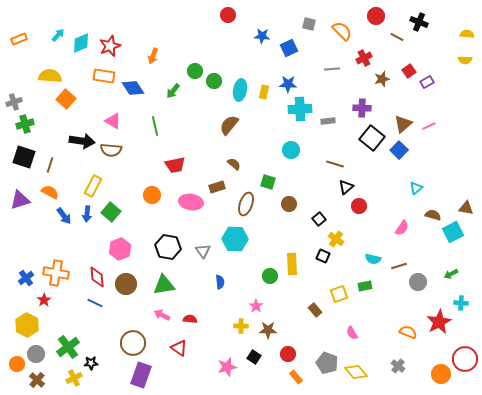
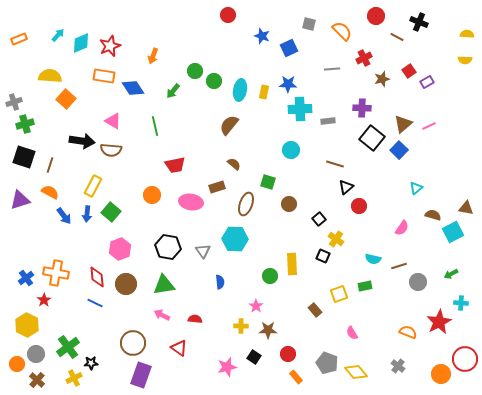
blue star at (262, 36): rotated 14 degrees clockwise
red semicircle at (190, 319): moved 5 px right
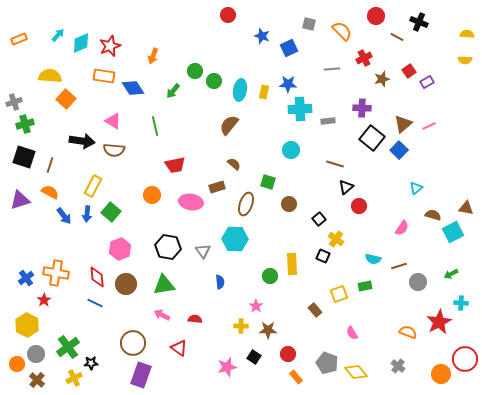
brown semicircle at (111, 150): moved 3 px right
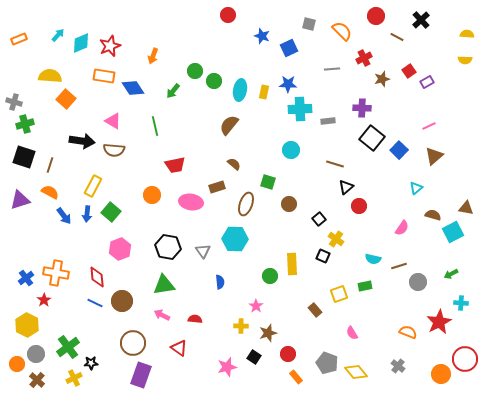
black cross at (419, 22): moved 2 px right, 2 px up; rotated 24 degrees clockwise
gray cross at (14, 102): rotated 35 degrees clockwise
brown triangle at (403, 124): moved 31 px right, 32 px down
brown circle at (126, 284): moved 4 px left, 17 px down
brown star at (268, 330): moved 3 px down; rotated 18 degrees counterclockwise
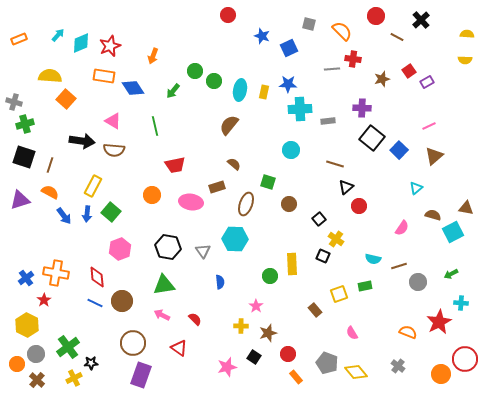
red cross at (364, 58): moved 11 px left, 1 px down; rotated 35 degrees clockwise
red semicircle at (195, 319): rotated 40 degrees clockwise
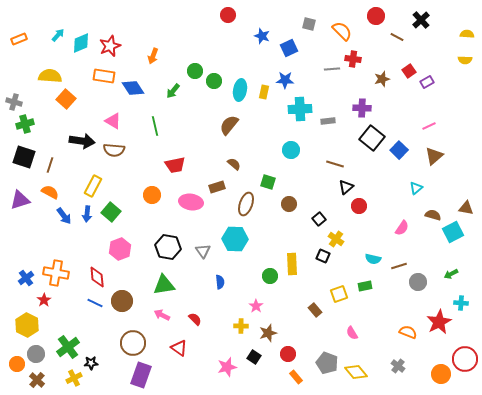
blue star at (288, 84): moved 3 px left, 4 px up
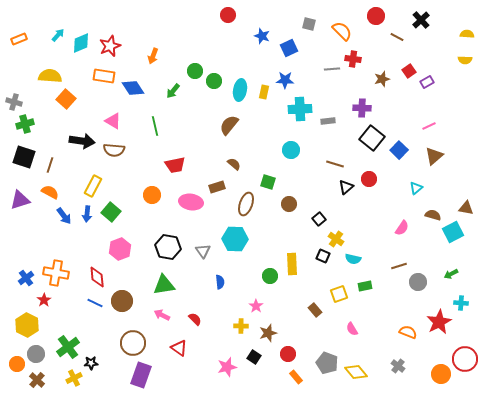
red circle at (359, 206): moved 10 px right, 27 px up
cyan semicircle at (373, 259): moved 20 px left
pink semicircle at (352, 333): moved 4 px up
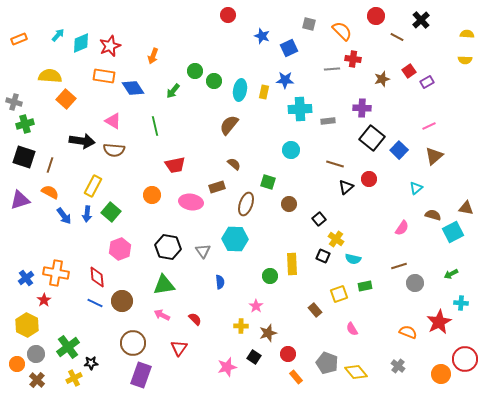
gray circle at (418, 282): moved 3 px left, 1 px down
red triangle at (179, 348): rotated 30 degrees clockwise
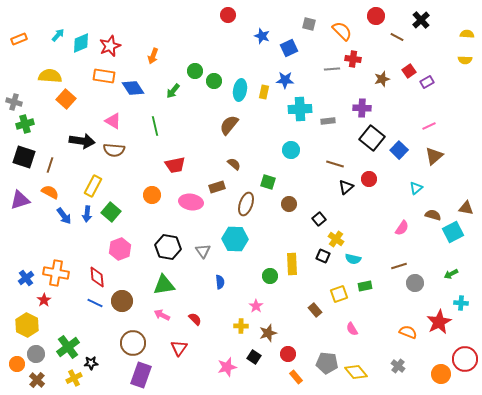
gray pentagon at (327, 363): rotated 15 degrees counterclockwise
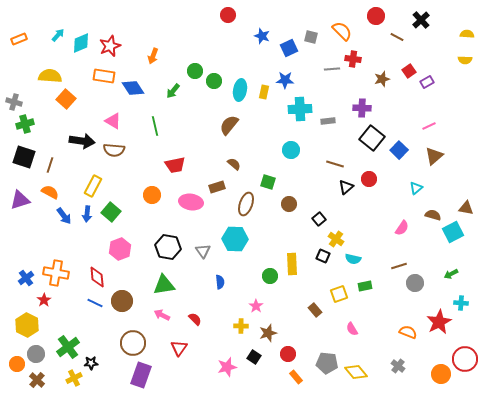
gray square at (309, 24): moved 2 px right, 13 px down
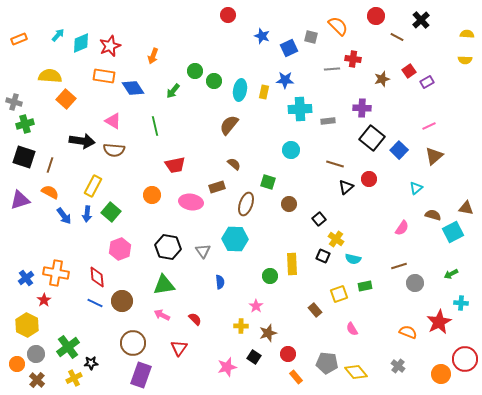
orange semicircle at (342, 31): moved 4 px left, 5 px up
